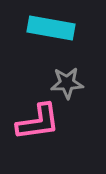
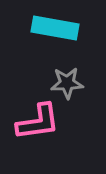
cyan rectangle: moved 4 px right
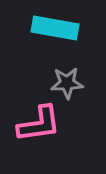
pink L-shape: moved 1 px right, 2 px down
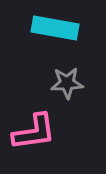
pink L-shape: moved 5 px left, 8 px down
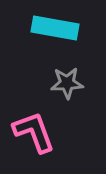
pink L-shape: rotated 102 degrees counterclockwise
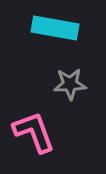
gray star: moved 3 px right, 1 px down
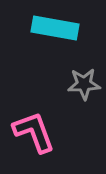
gray star: moved 14 px right
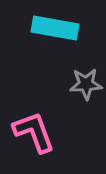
gray star: moved 2 px right
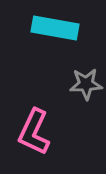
pink L-shape: rotated 135 degrees counterclockwise
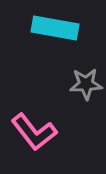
pink L-shape: rotated 63 degrees counterclockwise
